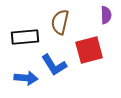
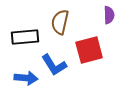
purple semicircle: moved 3 px right
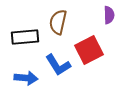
brown semicircle: moved 2 px left
red square: rotated 12 degrees counterclockwise
blue L-shape: moved 4 px right
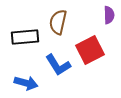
red square: moved 1 px right
blue arrow: moved 5 px down; rotated 10 degrees clockwise
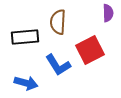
purple semicircle: moved 1 px left, 2 px up
brown semicircle: rotated 10 degrees counterclockwise
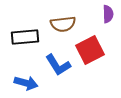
purple semicircle: moved 1 px down
brown semicircle: moved 5 px right, 2 px down; rotated 100 degrees counterclockwise
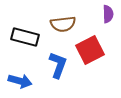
black rectangle: rotated 20 degrees clockwise
blue L-shape: rotated 128 degrees counterclockwise
blue arrow: moved 6 px left, 2 px up
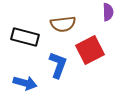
purple semicircle: moved 2 px up
blue arrow: moved 5 px right, 2 px down
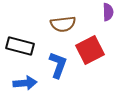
black rectangle: moved 5 px left, 9 px down
blue arrow: rotated 20 degrees counterclockwise
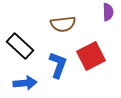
black rectangle: rotated 28 degrees clockwise
red square: moved 1 px right, 6 px down
